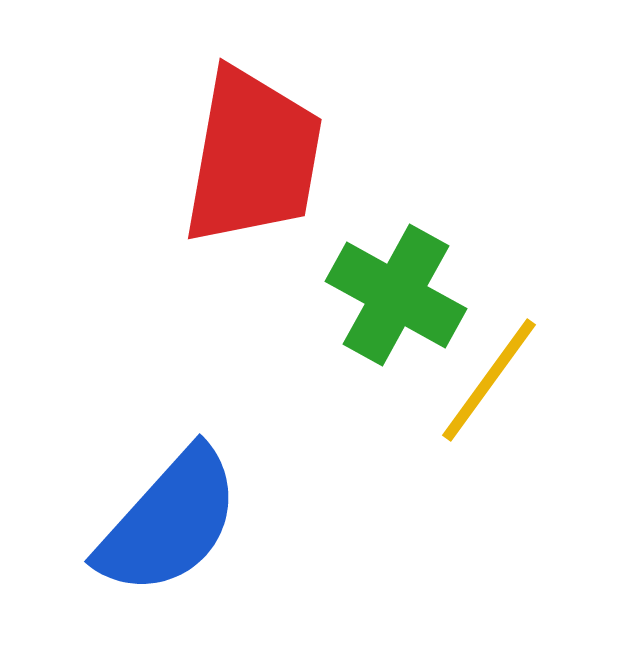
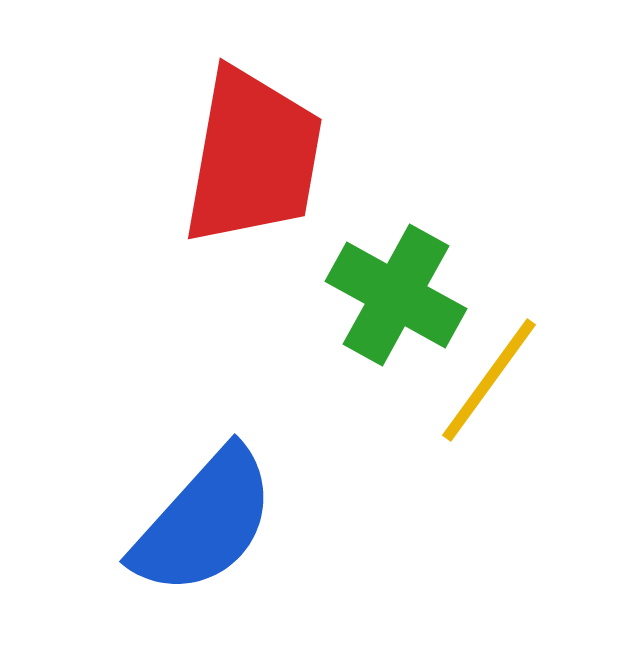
blue semicircle: moved 35 px right
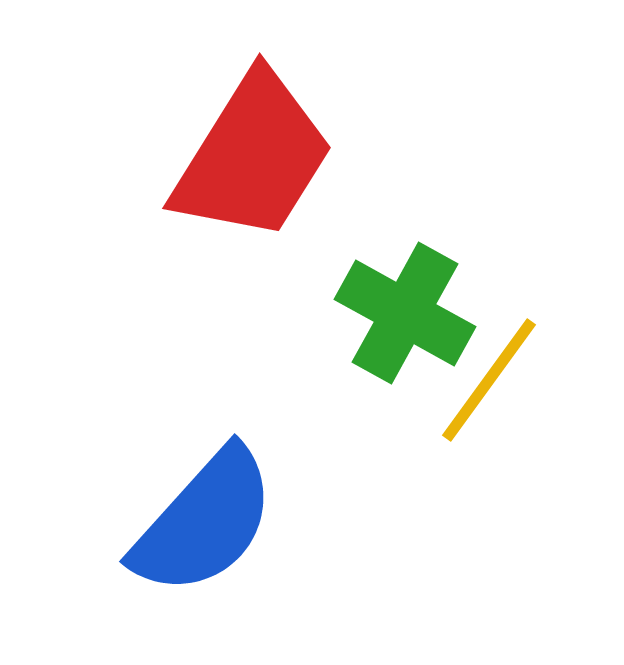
red trapezoid: rotated 22 degrees clockwise
green cross: moved 9 px right, 18 px down
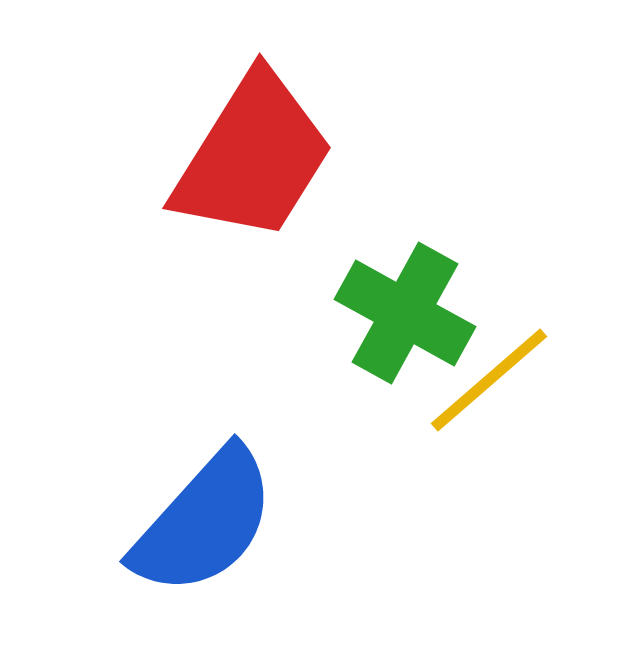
yellow line: rotated 13 degrees clockwise
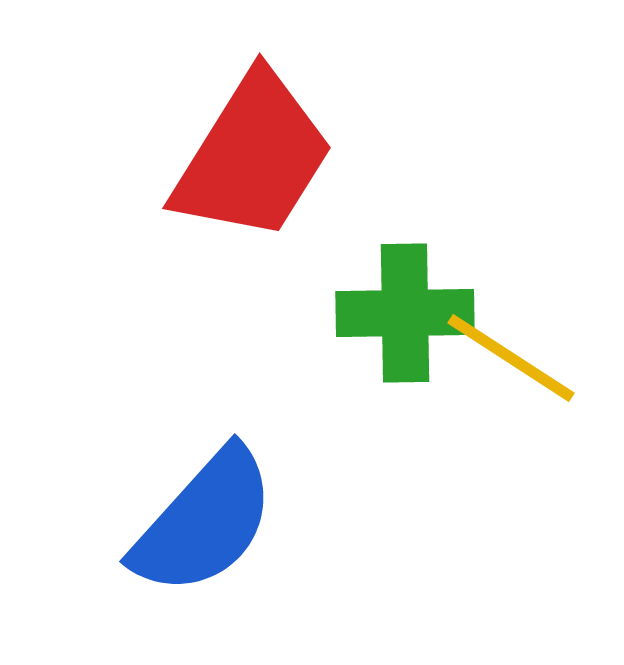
green cross: rotated 30 degrees counterclockwise
yellow line: moved 22 px right, 22 px up; rotated 74 degrees clockwise
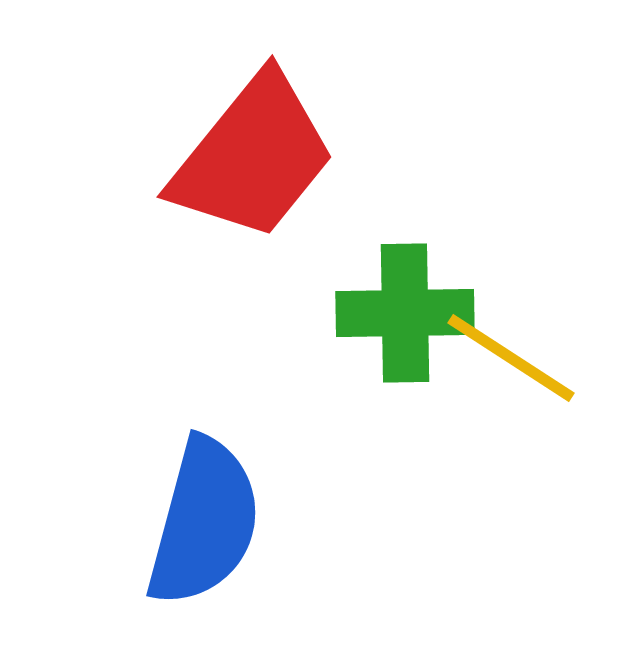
red trapezoid: rotated 7 degrees clockwise
blue semicircle: rotated 27 degrees counterclockwise
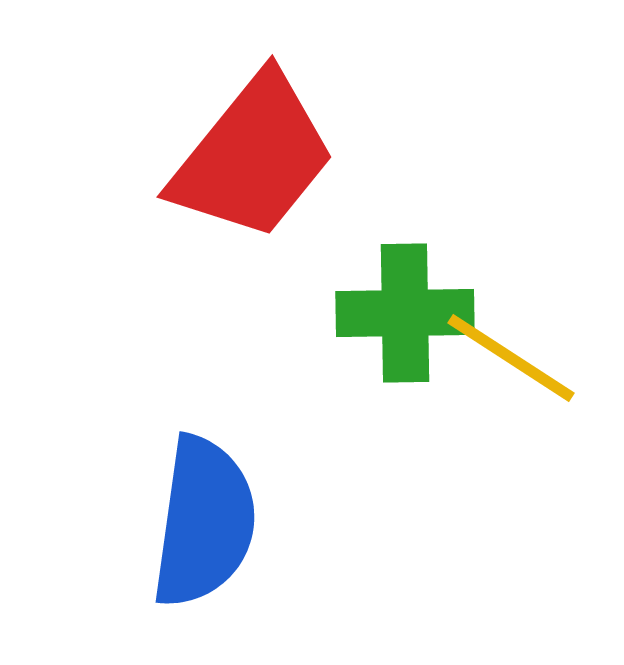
blue semicircle: rotated 7 degrees counterclockwise
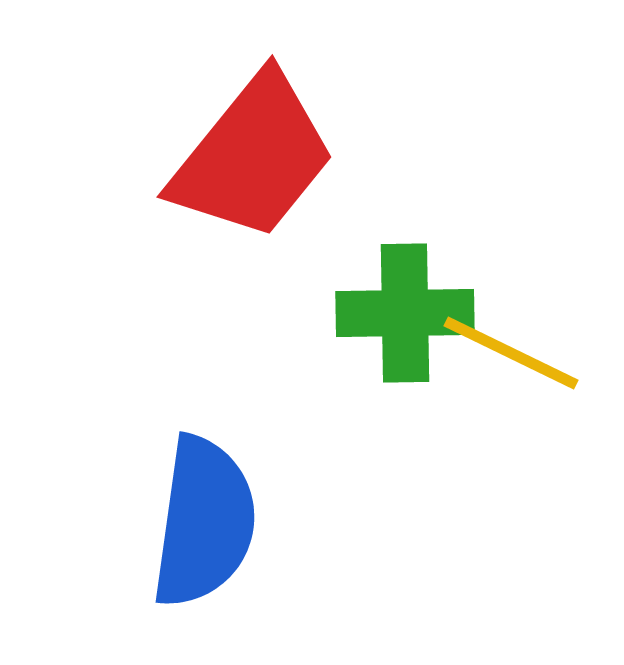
yellow line: moved 5 px up; rotated 7 degrees counterclockwise
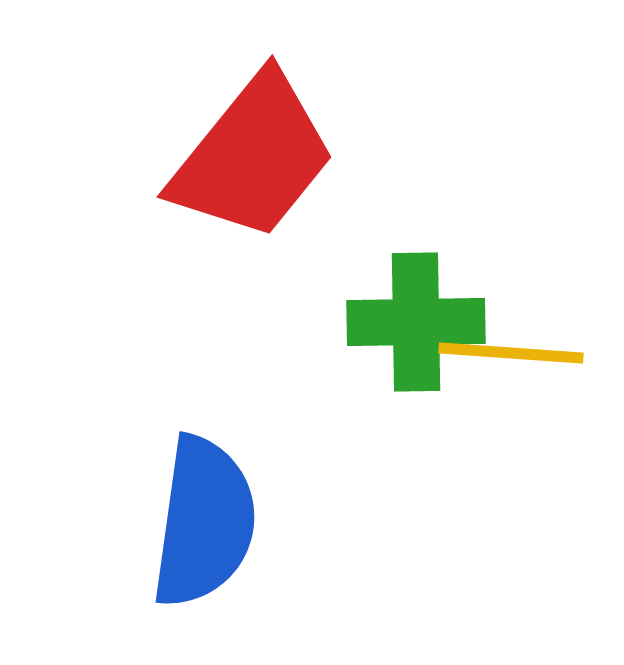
green cross: moved 11 px right, 9 px down
yellow line: rotated 22 degrees counterclockwise
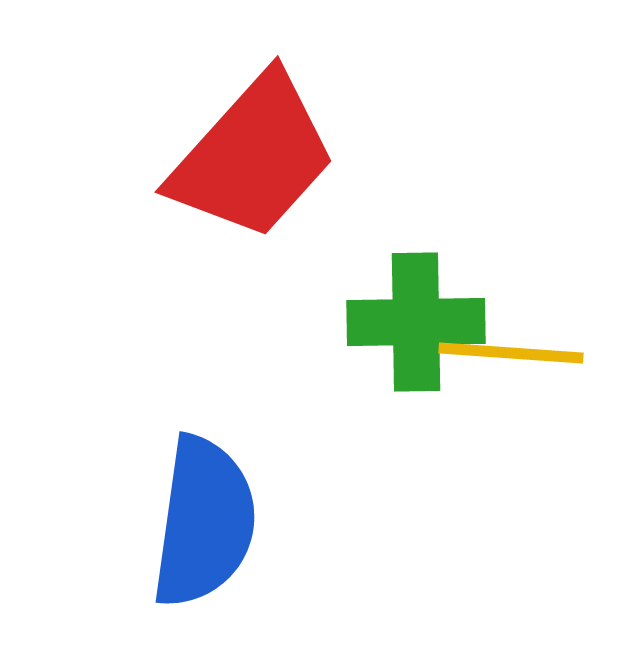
red trapezoid: rotated 3 degrees clockwise
